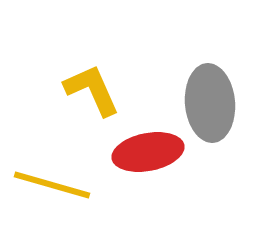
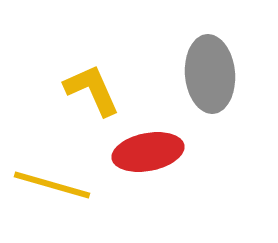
gray ellipse: moved 29 px up
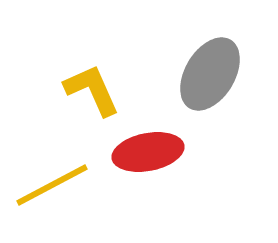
gray ellipse: rotated 36 degrees clockwise
yellow line: rotated 44 degrees counterclockwise
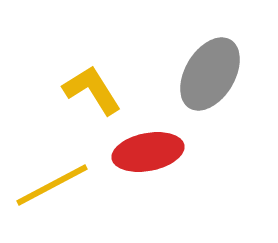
yellow L-shape: rotated 8 degrees counterclockwise
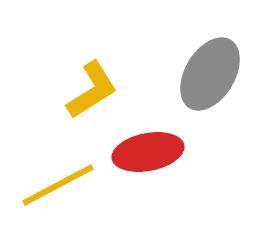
yellow L-shape: rotated 90 degrees clockwise
yellow line: moved 6 px right
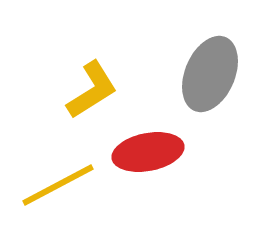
gray ellipse: rotated 8 degrees counterclockwise
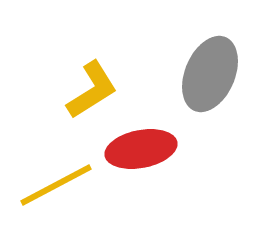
red ellipse: moved 7 px left, 3 px up
yellow line: moved 2 px left
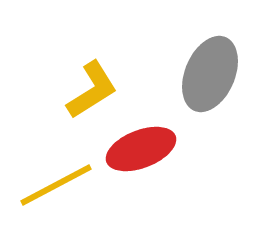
red ellipse: rotated 10 degrees counterclockwise
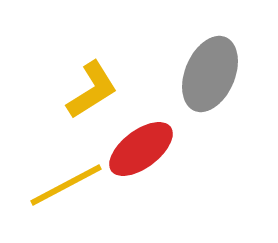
red ellipse: rotated 16 degrees counterclockwise
yellow line: moved 10 px right
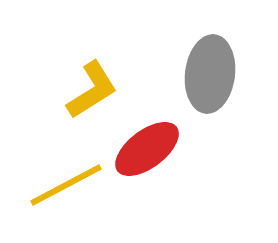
gray ellipse: rotated 16 degrees counterclockwise
red ellipse: moved 6 px right
